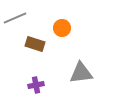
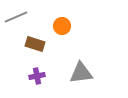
gray line: moved 1 px right, 1 px up
orange circle: moved 2 px up
purple cross: moved 1 px right, 9 px up
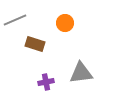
gray line: moved 1 px left, 3 px down
orange circle: moved 3 px right, 3 px up
purple cross: moved 9 px right, 6 px down
